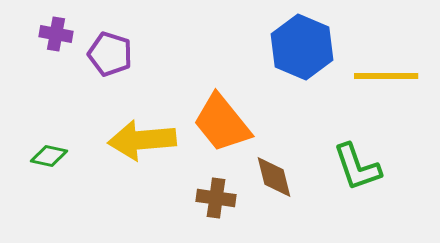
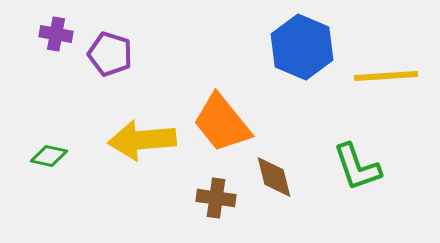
yellow line: rotated 4 degrees counterclockwise
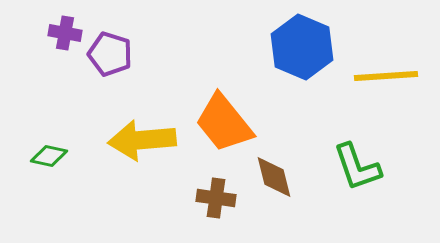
purple cross: moved 9 px right, 1 px up
orange trapezoid: moved 2 px right
